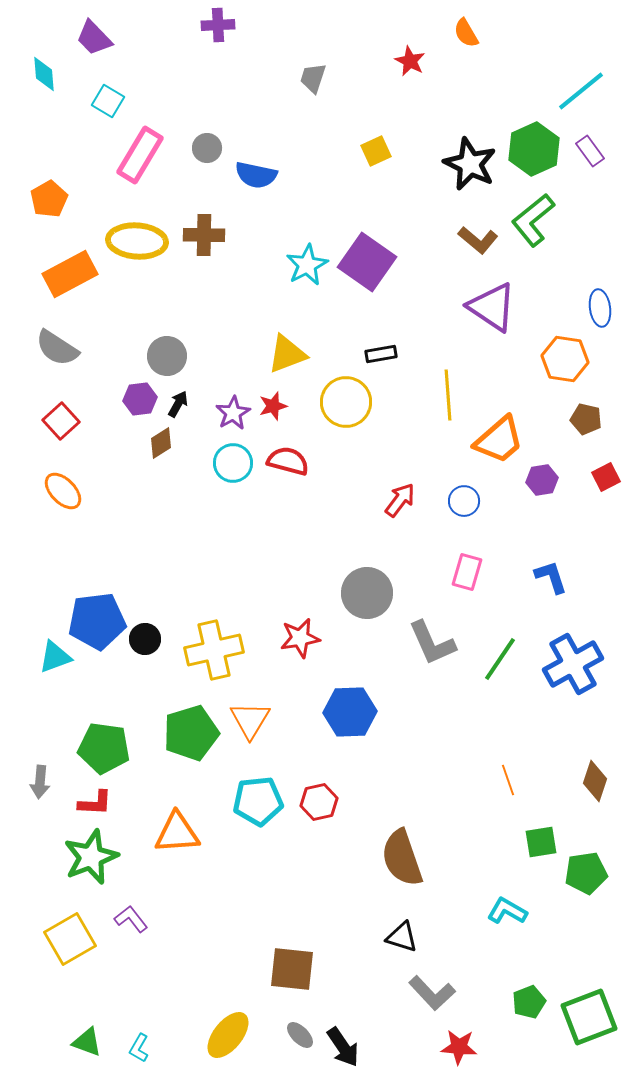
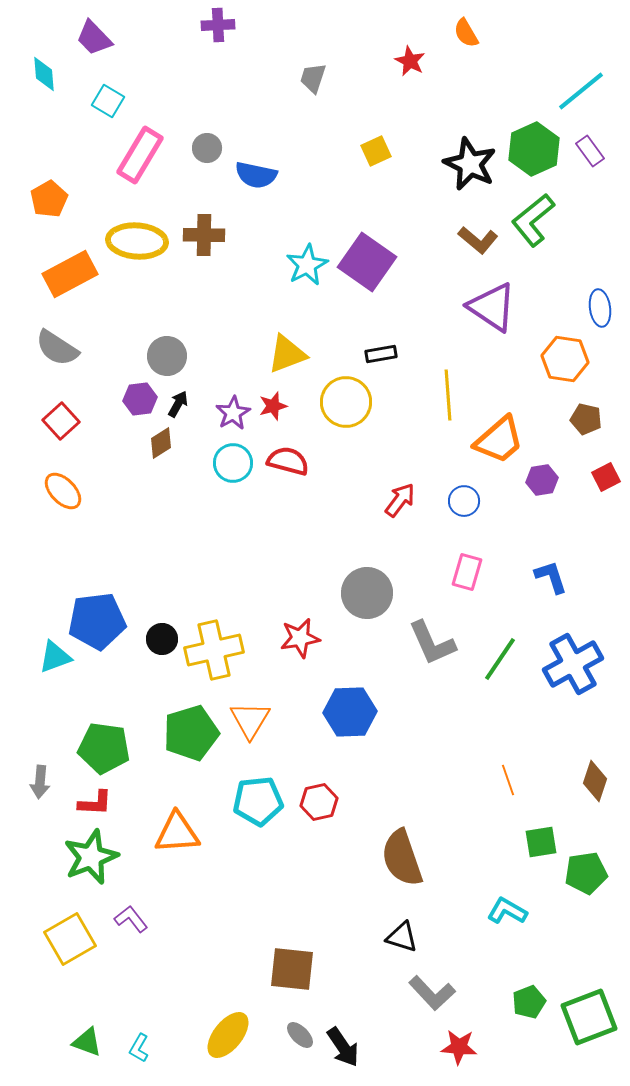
black circle at (145, 639): moved 17 px right
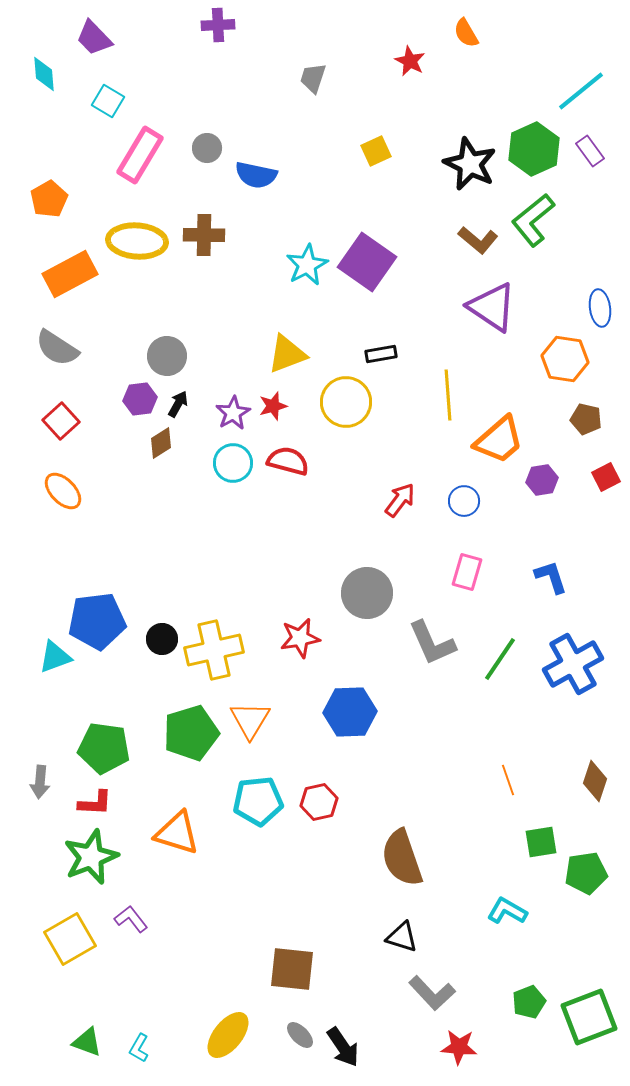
orange triangle at (177, 833): rotated 21 degrees clockwise
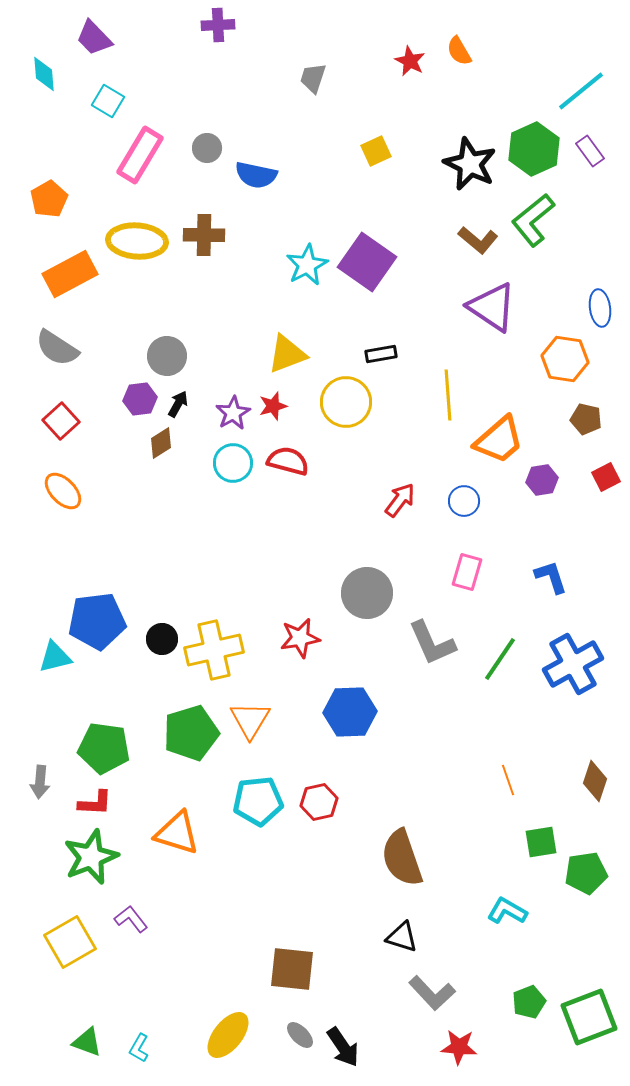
orange semicircle at (466, 33): moved 7 px left, 18 px down
cyan triangle at (55, 657): rotated 6 degrees clockwise
yellow square at (70, 939): moved 3 px down
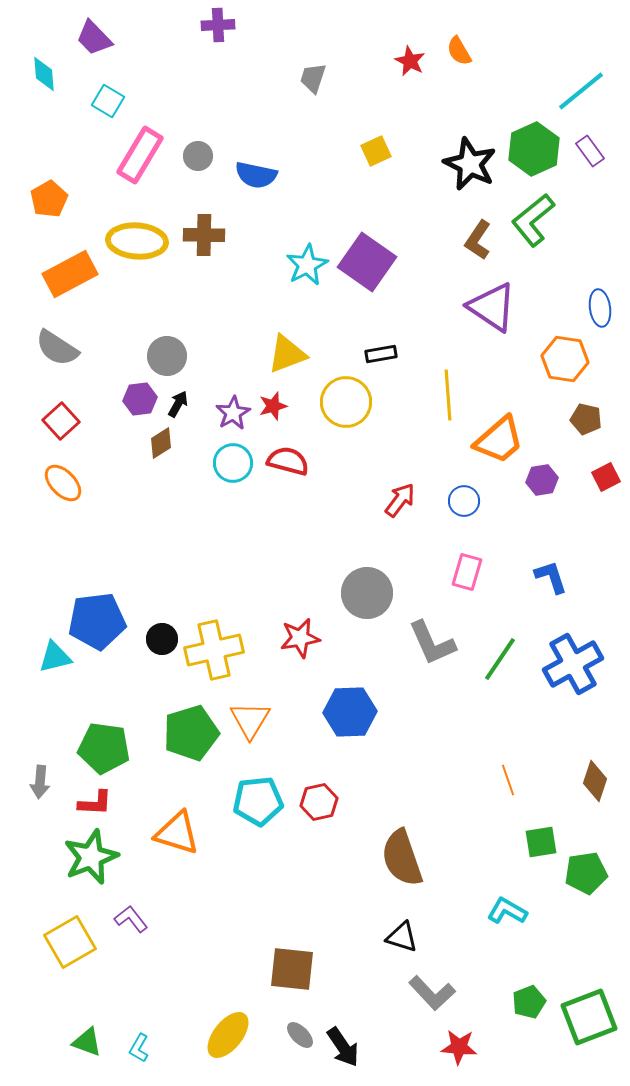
gray circle at (207, 148): moved 9 px left, 8 px down
brown L-shape at (478, 240): rotated 84 degrees clockwise
orange ellipse at (63, 491): moved 8 px up
